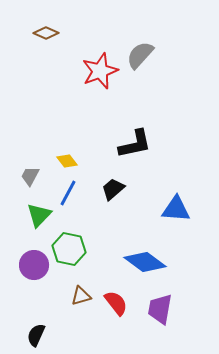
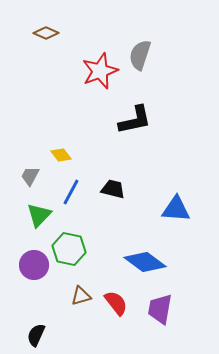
gray semicircle: rotated 24 degrees counterclockwise
black L-shape: moved 24 px up
yellow diamond: moved 6 px left, 6 px up
black trapezoid: rotated 55 degrees clockwise
blue line: moved 3 px right, 1 px up
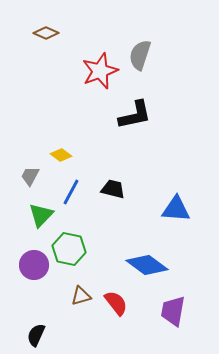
black L-shape: moved 5 px up
yellow diamond: rotated 15 degrees counterclockwise
green triangle: moved 2 px right
blue diamond: moved 2 px right, 3 px down
purple trapezoid: moved 13 px right, 2 px down
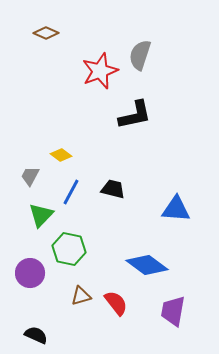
purple circle: moved 4 px left, 8 px down
black semicircle: rotated 90 degrees clockwise
